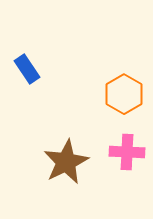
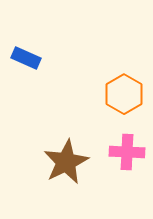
blue rectangle: moved 1 px left, 11 px up; rotated 32 degrees counterclockwise
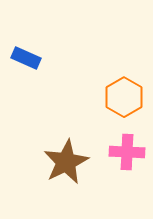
orange hexagon: moved 3 px down
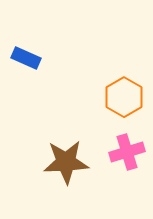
pink cross: rotated 20 degrees counterclockwise
brown star: rotated 24 degrees clockwise
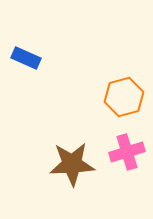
orange hexagon: rotated 15 degrees clockwise
brown star: moved 6 px right, 2 px down
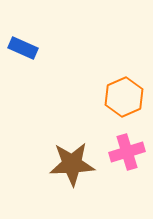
blue rectangle: moved 3 px left, 10 px up
orange hexagon: rotated 9 degrees counterclockwise
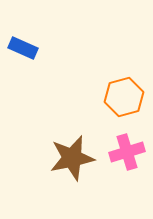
orange hexagon: rotated 9 degrees clockwise
brown star: moved 6 px up; rotated 9 degrees counterclockwise
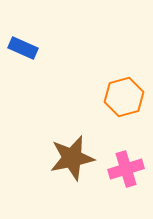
pink cross: moved 1 px left, 17 px down
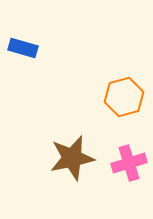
blue rectangle: rotated 8 degrees counterclockwise
pink cross: moved 3 px right, 6 px up
